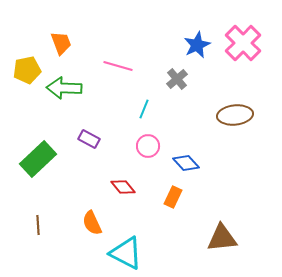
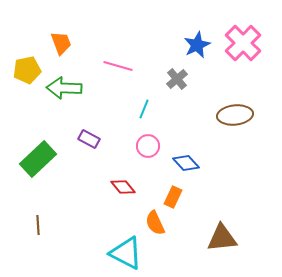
orange semicircle: moved 63 px right
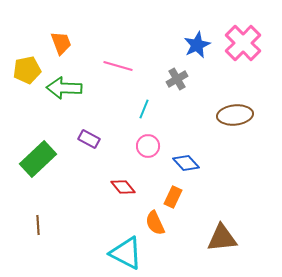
gray cross: rotated 10 degrees clockwise
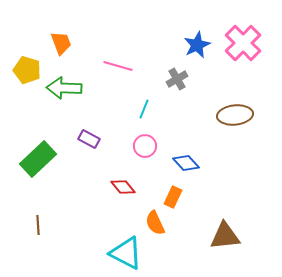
yellow pentagon: rotated 28 degrees clockwise
pink circle: moved 3 px left
brown triangle: moved 3 px right, 2 px up
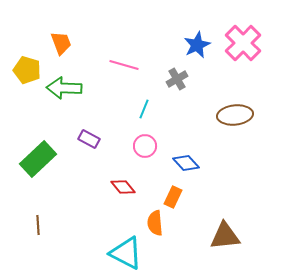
pink line: moved 6 px right, 1 px up
orange semicircle: rotated 20 degrees clockwise
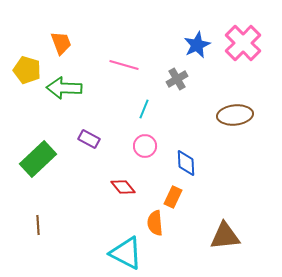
blue diamond: rotated 40 degrees clockwise
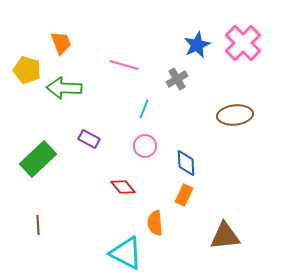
orange rectangle: moved 11 px right, 2 px up
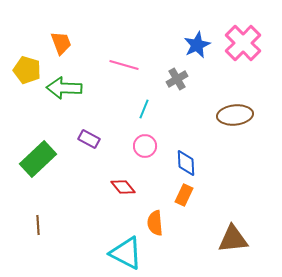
brown triangle: moved 8 px right, 3 px down
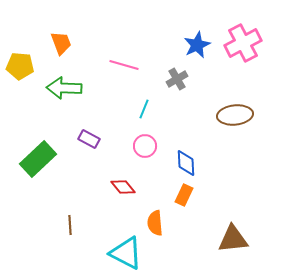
pink cross: rotated 18 degrees clockwise
yellow pentagon: moved 7 px left, 4 px up; rotated 12 degrees counterclockwise
brown line: moved 32 px right
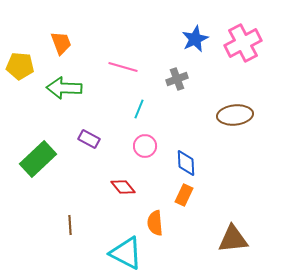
blue star: moved 2 px left, 6 px up
pink line: moved 1 px left, 2 px down
gray cross: rotated 10 degrees clockwise
cyan line: moved 5 px left
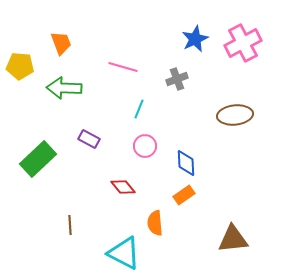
orange rectangle: rotated 30 degrees clockwise
cyan triangle: moved 2 px left
